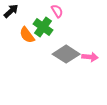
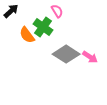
pink arrow: rotated 28 degrees clockwise
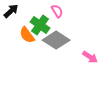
green cross: moved 3 px left, 2 px up
gray diamond: moved 10 px left, 14 px up
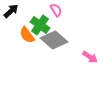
pink semicircle: moved 1 px left, 1 px up
gray diamond: moved 2 px left; rotated 8 degrees clockwise
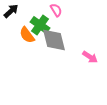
gray diamond: rotated 36 degrees clockwise
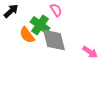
pink arrow: moved 5 px up
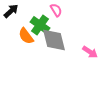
orange semicircle: moved 1 px left, 1 px down
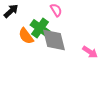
green cross: moved 3 px down
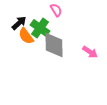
black arrow: moved 8 px right, 12 px down
gray diamond: moved 5 px down; rotated 12 degrees clockwise
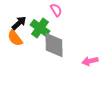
orange semicircle: moved 11 px left, 2 px down
pink arrow: moved 9 px down; rotated 133 degrees clockwise
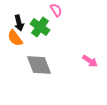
black arrow: rotated 119 degrees clockwise
green cross: moved 1 px up
gray diamond: moved 15 px left, 20 px down; rotated 20 degrees counterclockwise
pink arrow: rotated 133 degrees counterclockwise
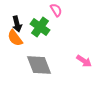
black arrow: moved 2 px left, 1 px down
pink arrow: moved 6 px left
